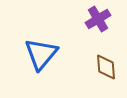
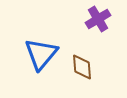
brown diamond: moved 24 px left
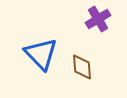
blue triangle: rotated 24 degrees counterclockwise
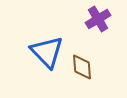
blue triangle: moved 6 px right, 2 px up
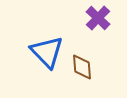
purple cross: moved 1 px up; rotated 15 degrees counterclockwise
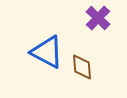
blue triangle: rotated 18 degrees counterclockwise
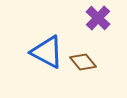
brown diamond: moved 1 px right, 5 px up; rotated 36 degrees counterclockwise
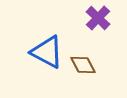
brown diamond: moved 3 px down; rotated 12 degrees clockwise
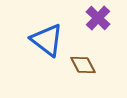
blue triangle: moved 12 px up; rotated 9 degrees clockwise
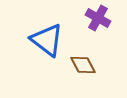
purple cross: rotated 15 degrees counterclockwise
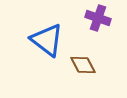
purple cross: rotated 10 degrees counterclockwise
